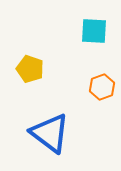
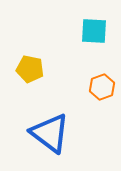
yellow pentagon: rotated 8 degrees counterclockwise
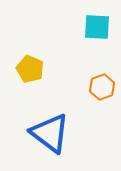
cyan square: moved 3 px right, 4 px up
yellow pentagon: rotated 12 degrees clockwise
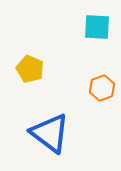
orange hexagon: moved 1 px down
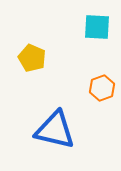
yellow pentagon: moved 2 px right, 11 px up
blue triangle: moved 5 px right, 3 px up; rotated 24 degrees counterclockwise
